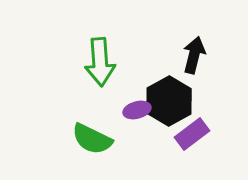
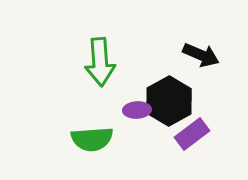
black arrow: moved 7 px right; rotated 99 degrees clockwise
purple ellipse: rotated 12 degrees clockwise
green semicircle: rotated 30 degrees counterclockwise
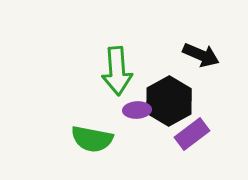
green arrow: moved 17 px right, 9 px down
green semicircle: rotated 15 degrees clockwise
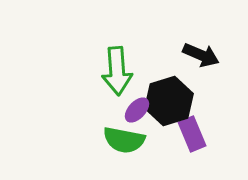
black hexagon: rotated 12 degrees clockwise
purple ellipse: rotated 44 degrees counterclockwise
purple rectangle: rotated 76 degrees counterclockwise
green semicircle: moved 32 px right, 1 px down
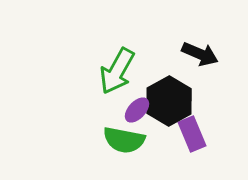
black arrow: moved 1 px left, 1 px up
green arrow: rotated 33 degrees clockwise
black hexagon: rotated 12 degrees counterclockwise
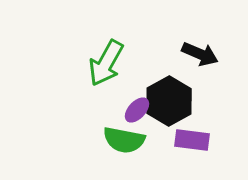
green arrow: moved 11 px left, 8 px up
purple rectangle: moved 6 px down; rotated 60 degrees counterclockwise
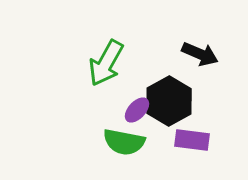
green semicircle: moved 2 px down
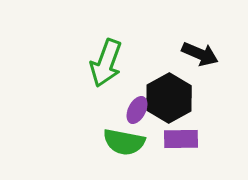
green arrow: rotated 9 degrees counterclockwise
black hexagon: moved 3 px up
purple ellipse: rotated 16 degrees counterclockwise
purple rectangle: moved 11 px left, 1 px up; rotated 8 degrees counterclockwise
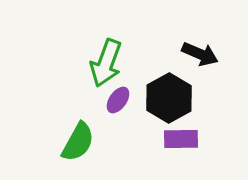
purple ellipse: moved 19 px left, 10 px up; rotated 8 degrees clockwise
green semicircle: moved 46 px left; rotated 72 degrees counterclockwise
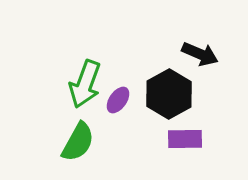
green arrow: moved 21 px left, 21 px down
black hexagon: moved 4 px up
purple rectangle: moved 4 px right
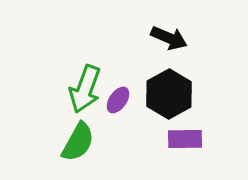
black arrow: moved 31 px left, 16 px up
green arrow: moved 5 px down
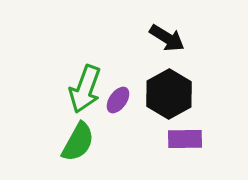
black arrow: moved 2 px left; rotated 9 degrees clockwise
